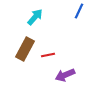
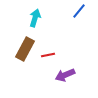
blue line: rotated 14 degrees clockwise
cyan arrow: moved 1 px down; rotated 24 degrees counterclockwise
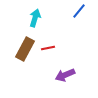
red line: moved 7 px up
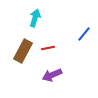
blue line: moved 5 px right, 23 px down
brown rectangle: moved 2 px left, 2 px down
purple arrow: moved 13 px left
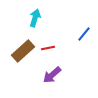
brown rectangle: rotated 20 degrees clockwise
purple arrow: rotated 18 degrees counterclockwise
